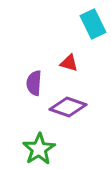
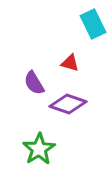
red triangle: moved 1 px right
purple semicircle: rotated 35 degrees counterclockwise
purple diamond: moved 3 px up
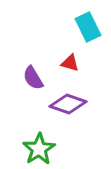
cyan rectangle: moved 5 px left, 3 px down
purple semicircle: moved 1 px left, 5 px up
